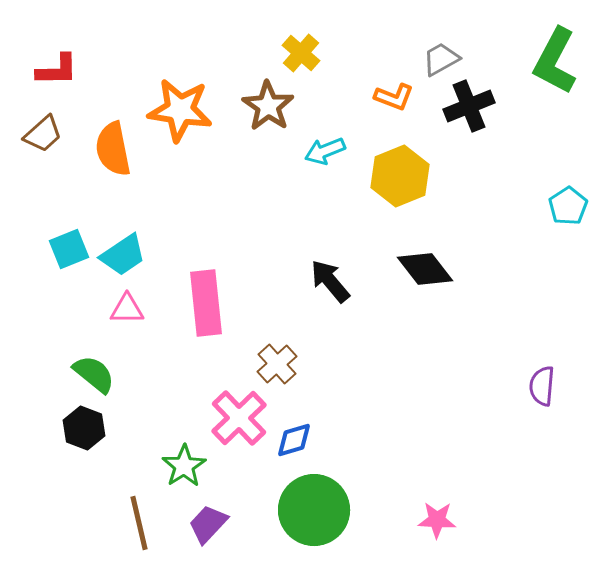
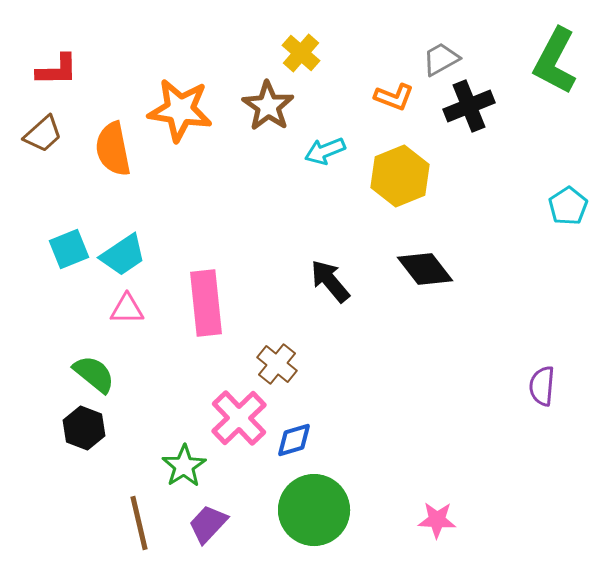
brown cross: rotated 9 degrees counterclockwise
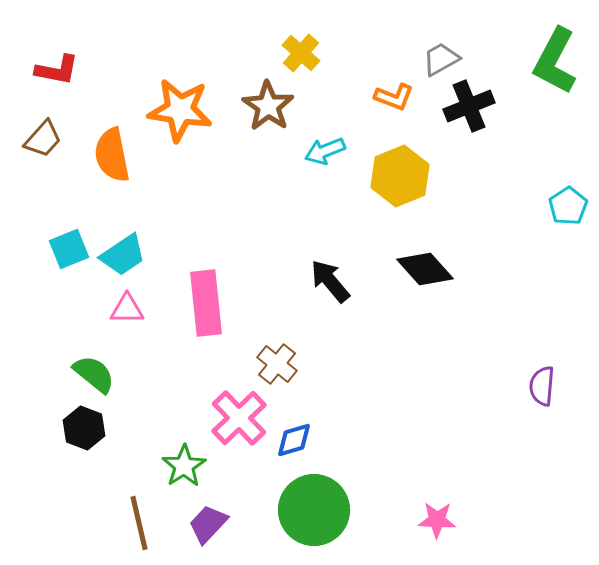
red L-shape: rotated 12 degrees clockwise
brown trapezoid: moved 5 px down; rotated 6 degrees counterclockwise
orange semicircle: moved 1 px left, 6 px down
black diamond: rotated 4 degrees counterclockwise
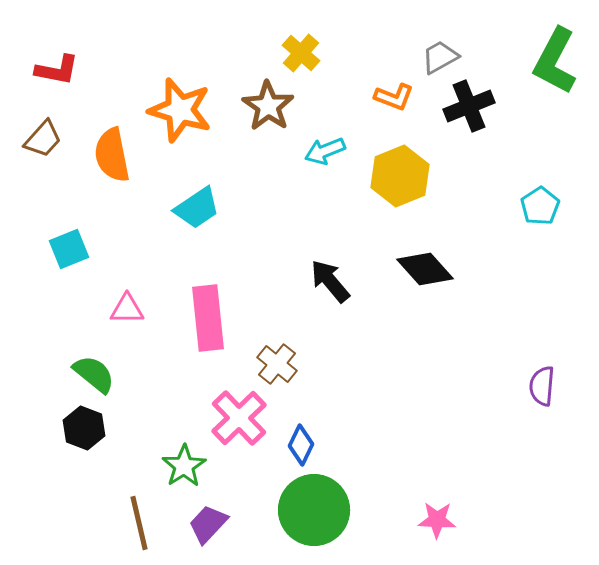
gray trapezoid: moved 1 px left, 2 px up
orange star: rotated 8 degrees clockwise
cyan pentagon: moved 28 px left
cyan trapezoid: moved 74 px right, 47 px up
pink rectangle: moved 2 px right, 15 px down
blue diamond: moved 7 px right, 5 px down; rotated 48 degrees counterclockwise
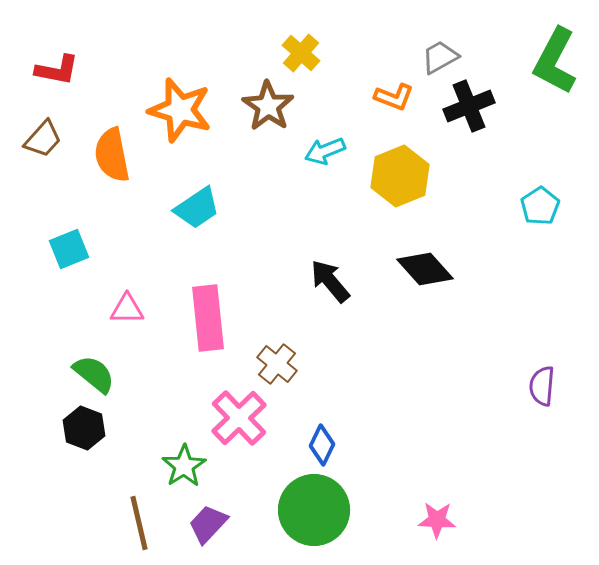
blue diamond: moved 21 px right
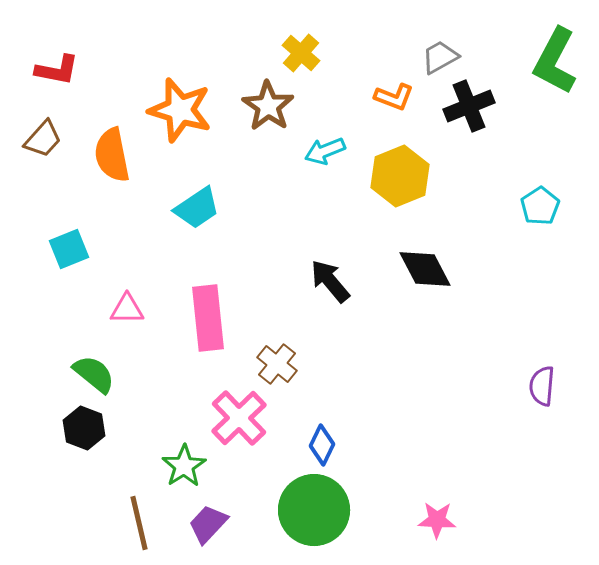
black diamond: rotated 14 degrees clockwise
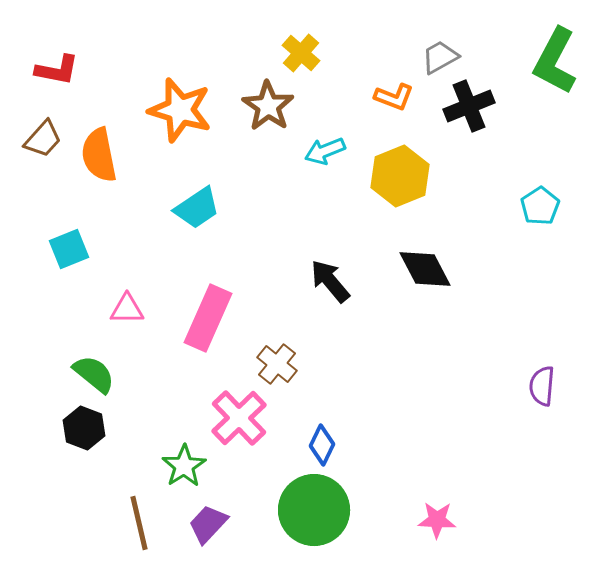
orange semicircle: moved 13 px left
pink rectangle: rotated 30 degrees clockwise
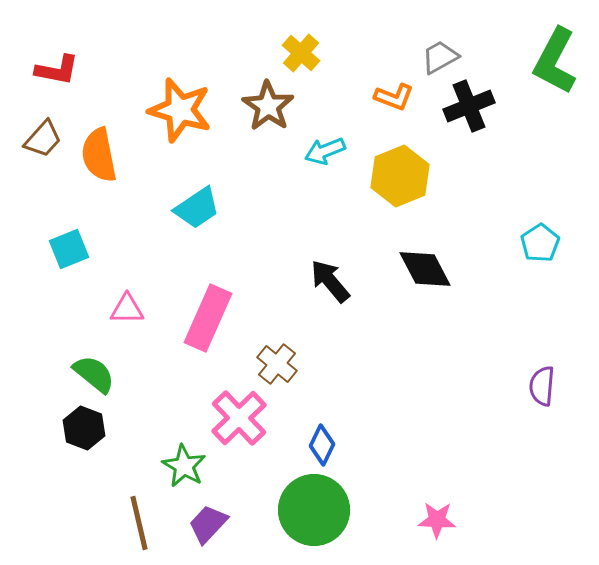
cyan pentagon: moved 37 px down
green star: rotated 9 degrees counterclockwise
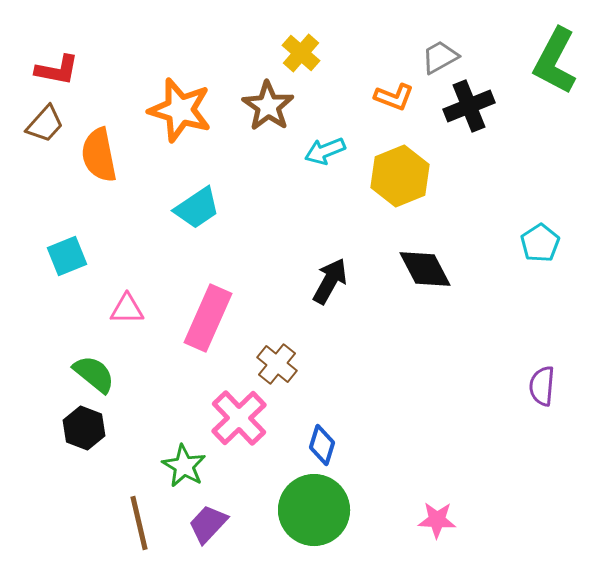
brown trapezoid: moved 2 px right, 15 px up
cyan square: moved 2 px left, 7 px down
black arrow: rotated 69 degrees clockwise
blue diamond: rotated 9 degrees counterclockwise
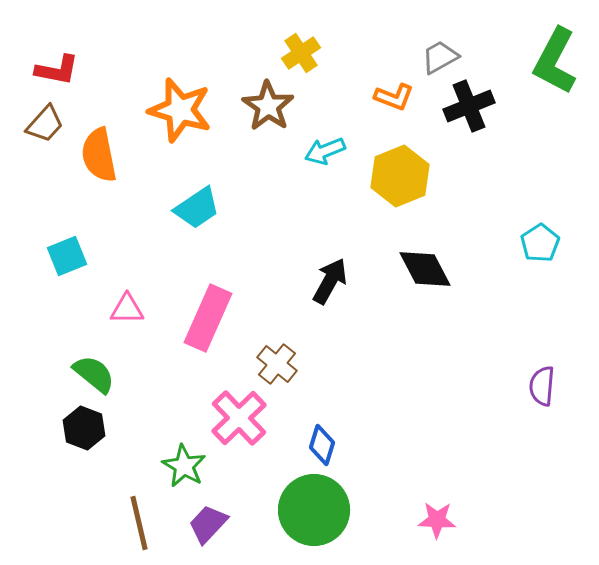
yellow cross: rotated 15 degrees clockwise
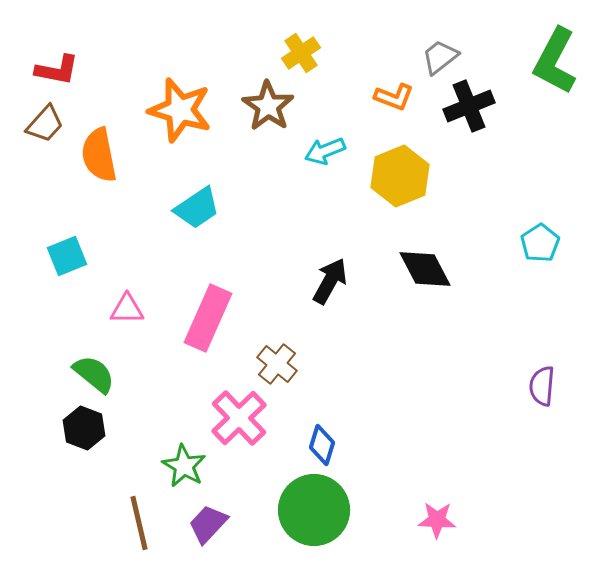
gray trapezoid: rotated 9 degrees counterclockwise
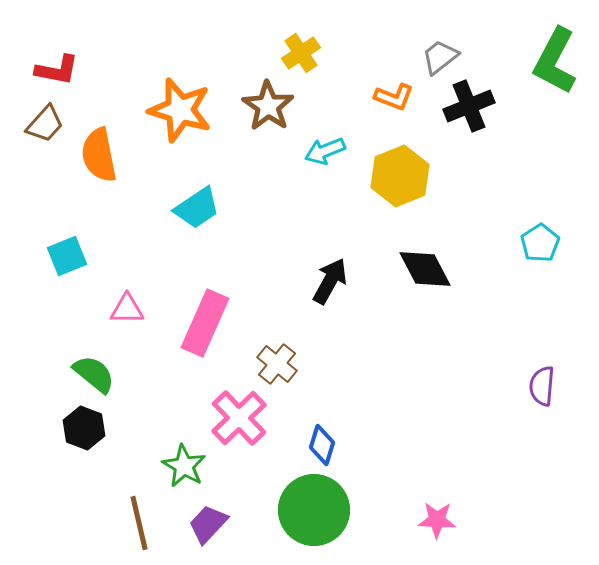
pink rectangle: moved 3 px left, 5 px down
